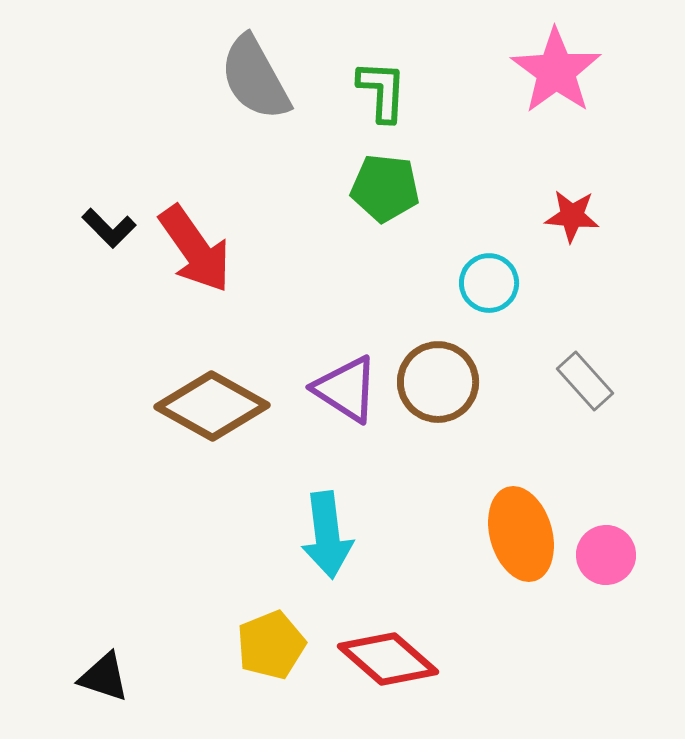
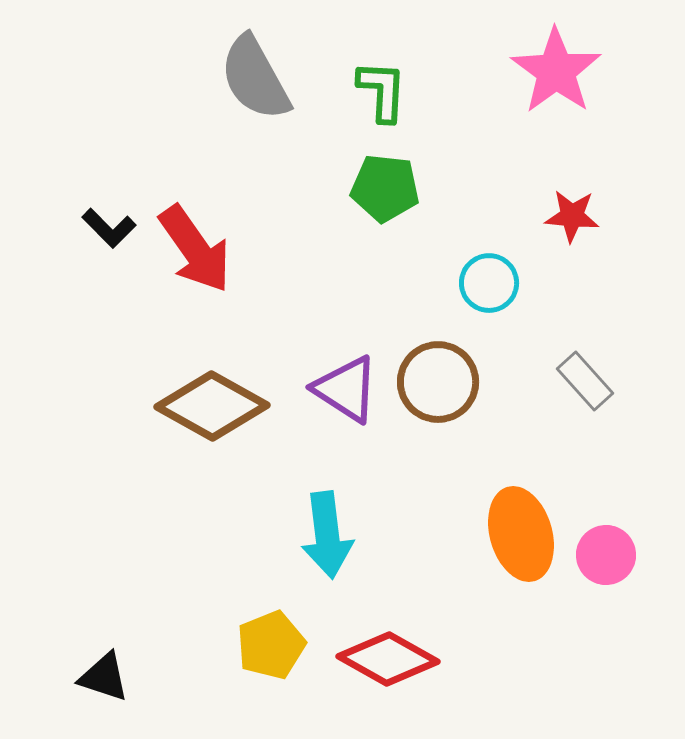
red diamond: rotated 12 degrees counterclockwise
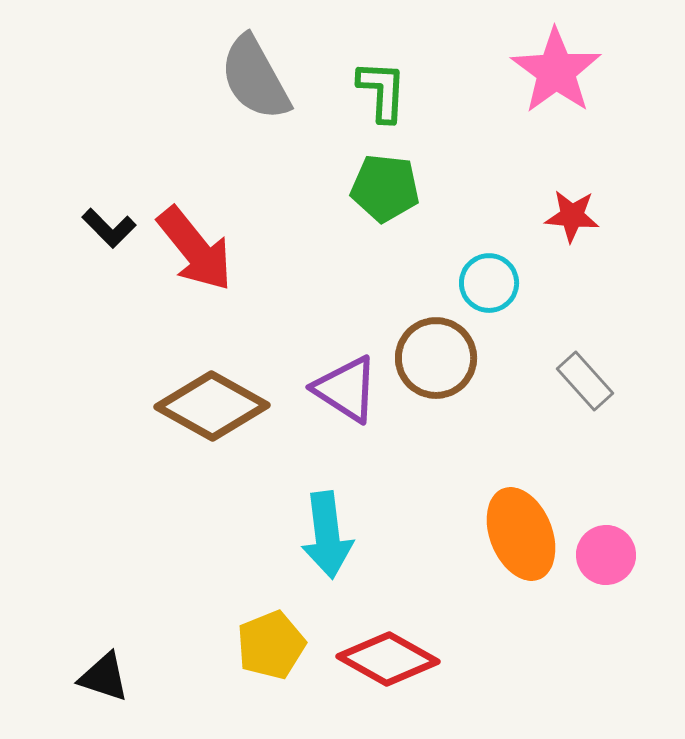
red arrow: rotated 4 degrees counterclockwise
brown circle: moved 2 px left, 24 px up
orange ellipse: rotated 6 degrees counterclockwise
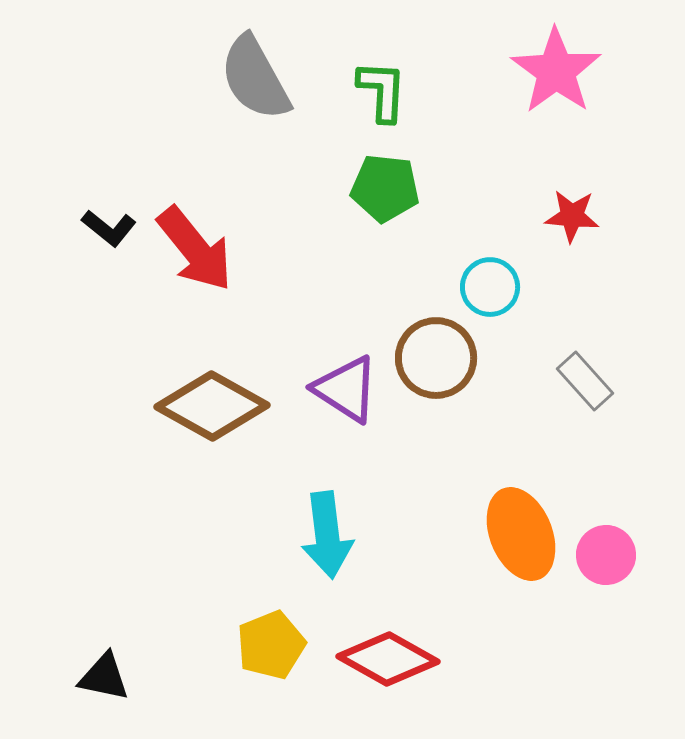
black L-shape: rotated 6 degrees counterclockwise
cyan circle: moved 1 px right, 4 px down
black triangle: rotated 6 degrees counterclockwise
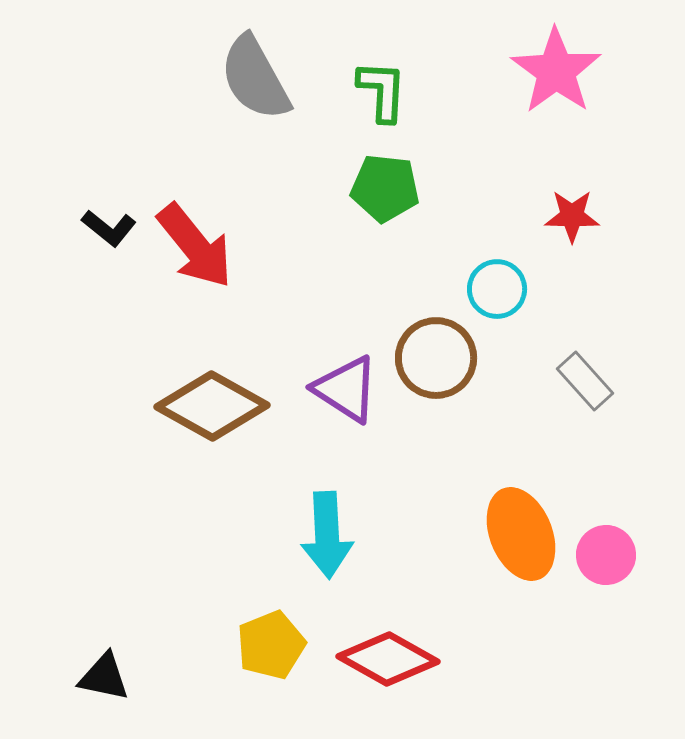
red star: rotated 4 degrees counterclockwise
red arrow: moved 3 px up
cyan circle: moved 7 px right, 2 px down
cyan arrow: rotated 4 degrees clockwise
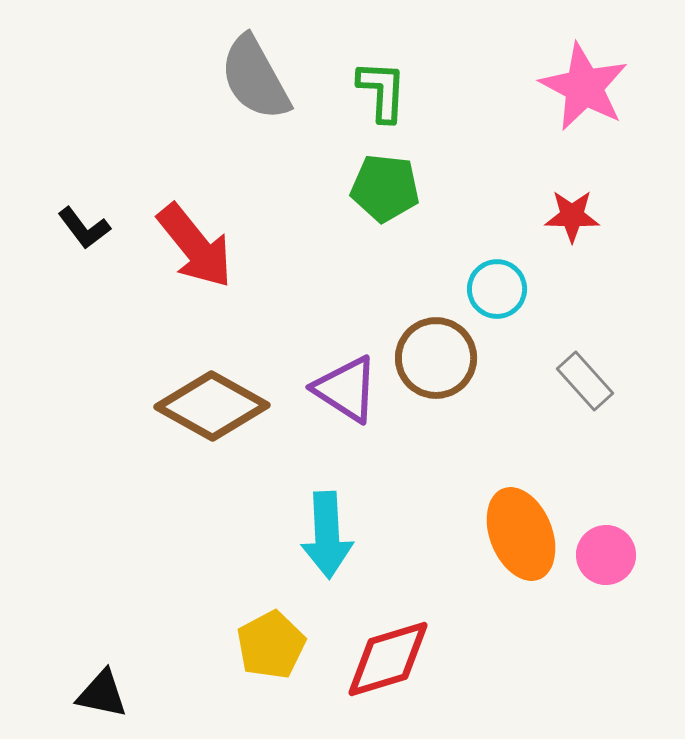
pink star: moved 28 px right, 16 px down; rotated 8 degrees counterclockwise
black L-shape: moved 25 px left; rotated 14 degrees clockwise
yellow pentagon: rotated 6 degrees counterclockwise
red diamond: rotated 46 degrees counterclockwise
black triangle: moved 2 px left, 17 px down
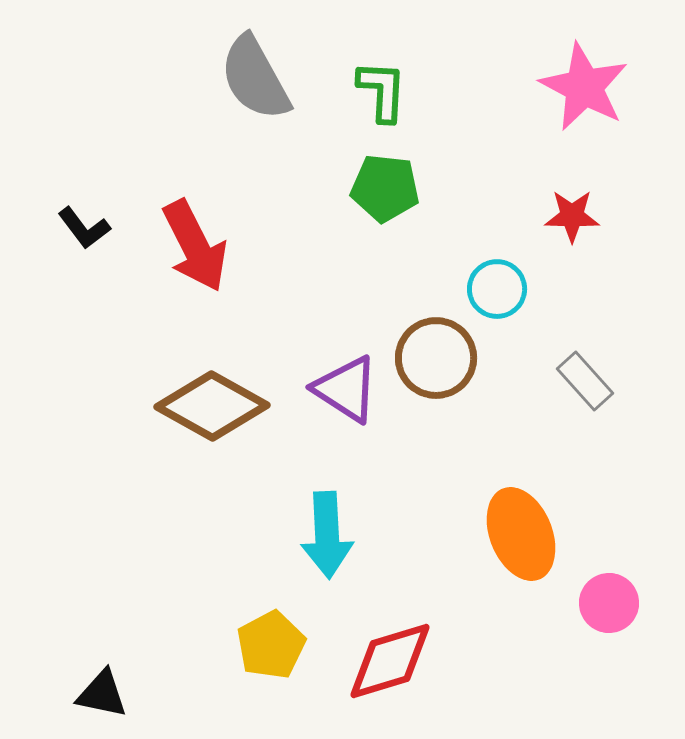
red arrow: rotated 12 degrees clockwise
pink circle: moved 3 px right, 48 px down
red diamond: moved 2 px right, 2 px down
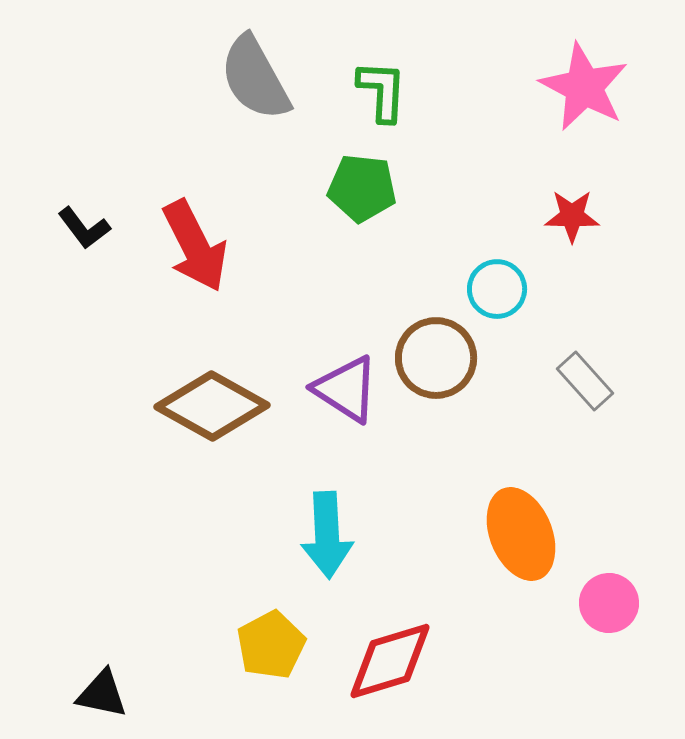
green pentagon: moved 23 px left
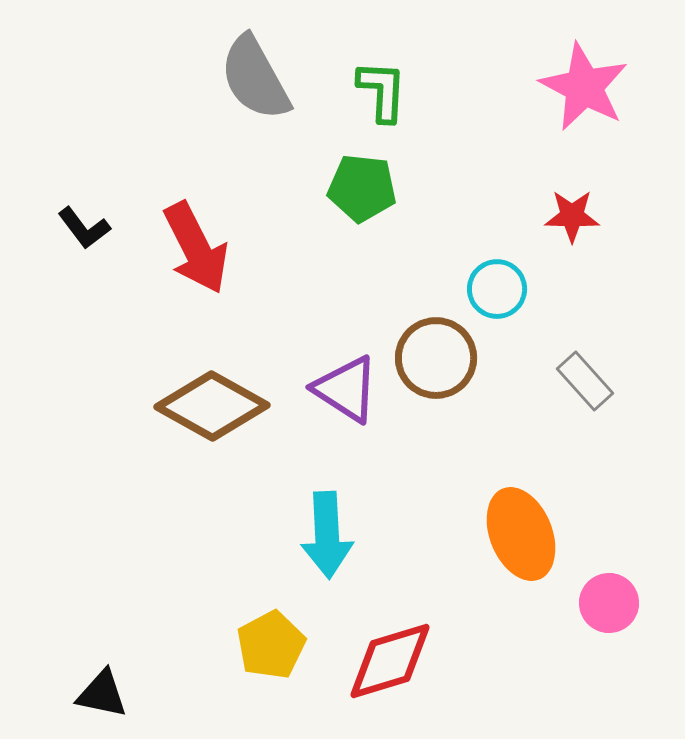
red arrow: moved 1 px right, 2 px down
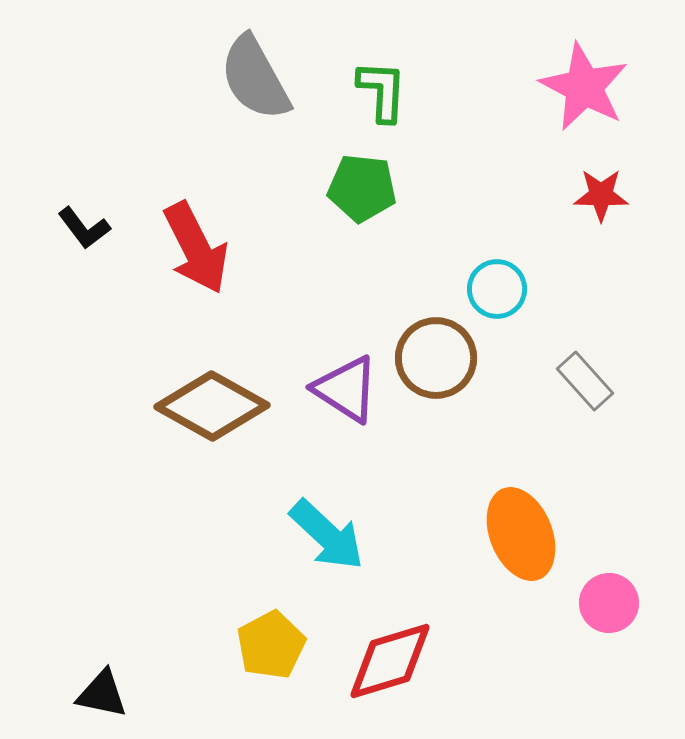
red star: moved 29 px right, 21 px up
cyan arrow: rotated 44 degrees counterclockwise
